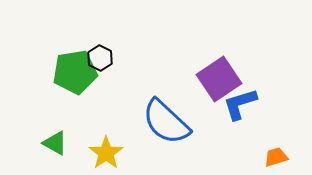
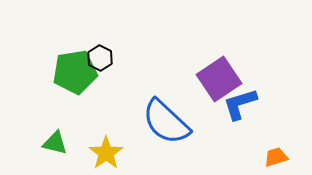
green triangle: rotated 16 degrees counterclockwise
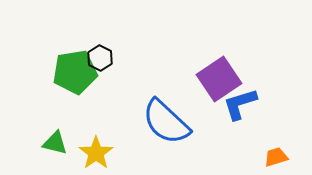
yellow star: moved 10 px left
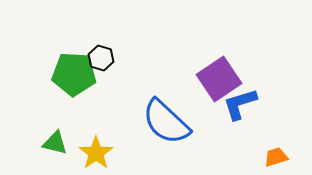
black hexagon: moved 1 px right; rotated 10 degrees counterclockwise
green pentagon: moved 1 px left, 2 px down; rotated 12 degrees clockwise
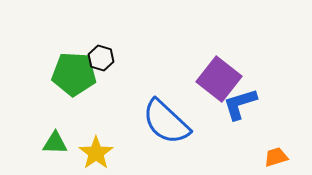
purple square: rotated 18 degrees counterclockwise
green triangle: rotated 12 degrees counterclockwise
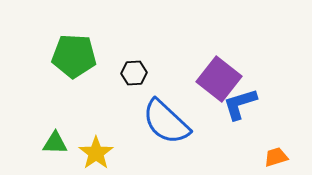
black hexagon: moved 33 px right, 15 px down; rotated 20 degrees counterclockwise
green pentagon: moved 18 px up
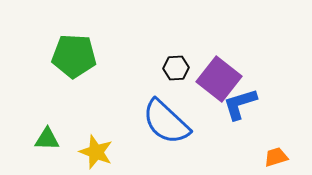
black hexagon: moved 42 px right, 5 px up
green triangle: moved 8 px left, 4 px up
yellow star: moved 1 px up; rotated 16 degrees counterclockwise
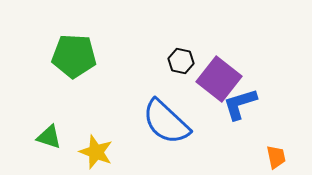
black hexagon: moved 5 px right, 7 px up; rotated 15 degrees clockwise
green triangle: moved 2 px right, 2 px up; rotated 16 degrees clockwise
orange trapezoid: rotated 95 degrees clockwise
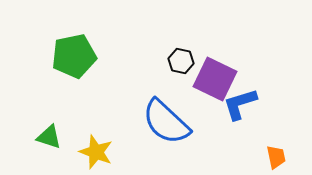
green pentagon: rotated 15 degrees counterclockwise
purple square: moved 4 px left; rotated 12 degrees counterclockwise
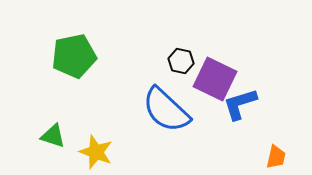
blue semicircle: moved 12 px up
green triangle: moved 4 px right, 1 px up
orange trapezoid: rotated 25 degrees clockwise
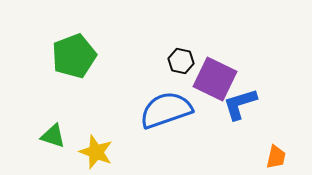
green pentagon: rotated 9 degrees counterclockwise
blue semicircle: rotated 118 degrees clockwise
